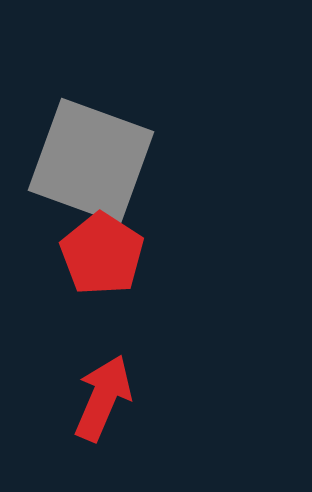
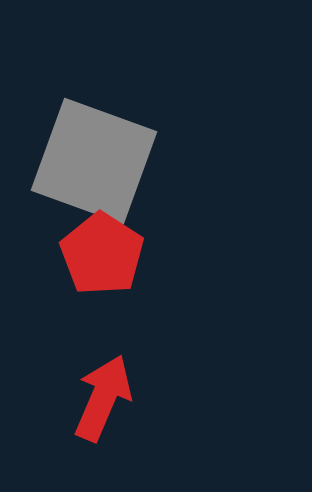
gray square: moved 3 px right
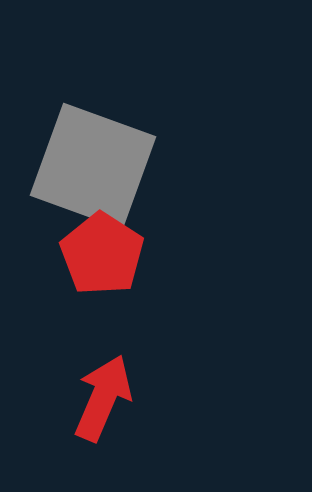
gray square: moved 1 px left, 5 px down
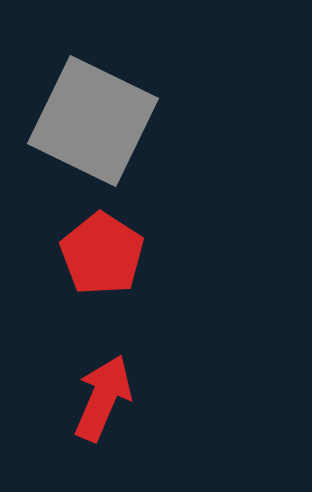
gray square: moved 45 px up; rotated 6 degrees clockwise
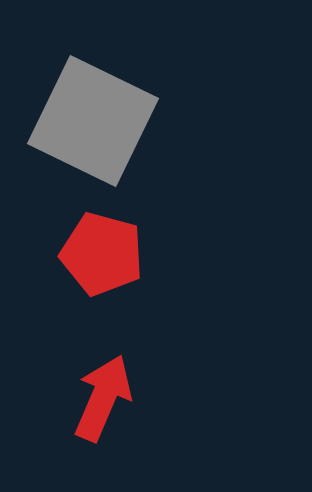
red pentagon: rotated 18 degrees counterclockwise
